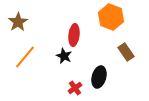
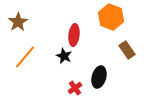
brown rectangle: moved 1 px right, 2 px up
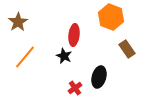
brown rectangle: moved 1 px up
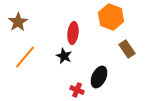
red ellipse: moved 1 px left, 2 px up
black ellipse: rotated 10 degrees clockwise
red cross: moved 2 px right, 2 px down; rotated 32 degrees counterclockwise
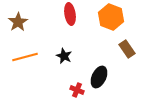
red ellipse: moved 3 px left, 19 px up; rotated 15 degrees counterclockwise
orange line: rotated 35 degrees clockwise
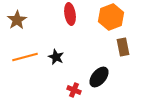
orange hexagon: rotated 20 degrees clockwise
brown star: moved 1 px left, 2 px up
brown rectangle: moved 4 px left, 2 px up; rotated 24 degrees clockwise
black star: moved 8 px left, 1 px down
black ellipse: rotated 15 degrees clockwise
red cross: moved 3 px left
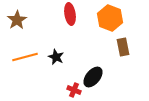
orange hexagon: moved 1 px left, 1 px down; rotated 20 degrees counterclockwise
black ellipse: moved 6 px left
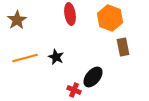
orange line: moved 1 px down
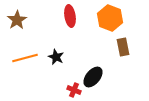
red ellipse: moved 2 px down
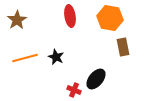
orange hexagon: rotated 10 degrees counterclockwise
black ellipse: moved 3 px right, 2 px down
